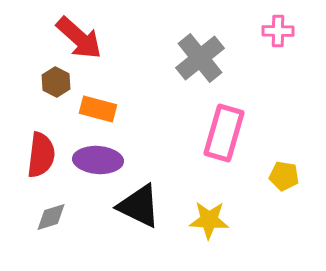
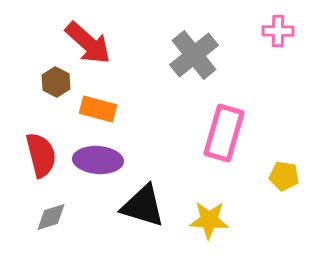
red arrow: moved 9 px right, 5 px down
gray cross: moved 6 px left, 3 px up
red semicircle: rotated 21 degrees counterclockwise
black triangle: moved 4 px right; rotated 9 degrees counterclockwise
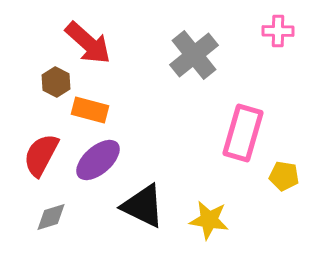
orange rectangle: moved 8 px left, 1 px down
pink rectangle: moved 19 px right
red semicircle: rotated 138 degrees counterclockwise
purple ellipse: rotated 45 degrees counterclockwise
black triangle: rotated 9 degrees clockwise
yellow star: rotated 6 degrees clockwise
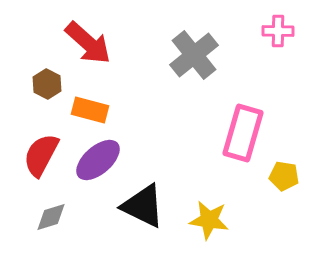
brown hexagon: moved 9 px left, 2 px down
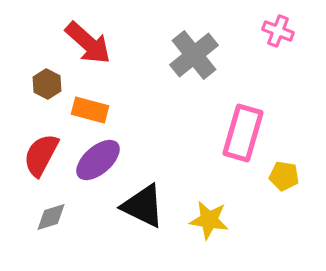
pink cross: rotated 20 degrees clockwise
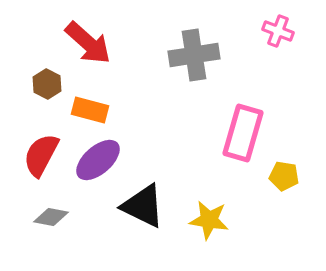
gray cross: rotated 30 degrees clockwise
gray diamond: rotated 28 degrees clockwise
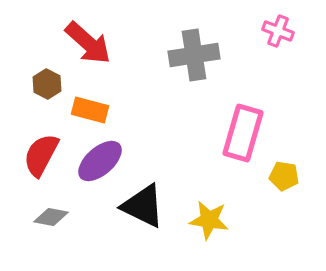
purple ellipse: moved 2 px right, 1 px down
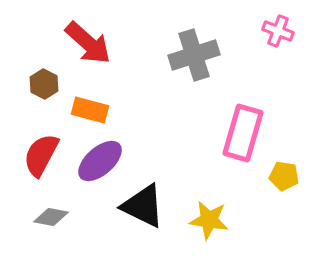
gray cross: rotated 9 degrees counterclockwise
brown hexagon: moved 3 px left
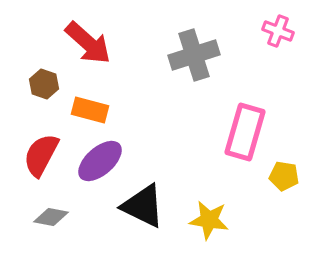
brown hexagon: rotated 8 degrees counterclockwise
pink rectangle: moved 2 px right, 1 px up
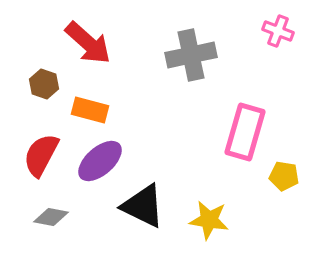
gray cross: moved 3 px left; rotated 6 degrees clockwise
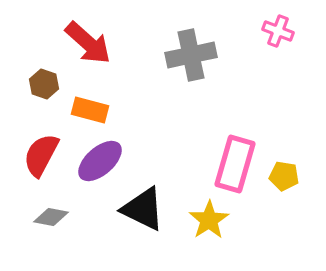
pink rectangle: moved 10 px left, 32 px down
black triangle: moved 3 px down
yellow star: rotated 30 degrees clockwise
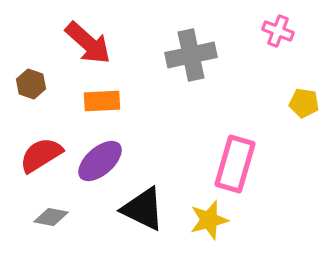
brown hexagon: moved 13 px left
orange rectangle: moved 12 px right, 9 px up; rotated 18 degrees counterclockwise
red semicircle: rotated 30 degrees clockwise
yellow pentagon: moved 20 px right, 73 px up
yellow star: rotated 18 degrees clockwise
